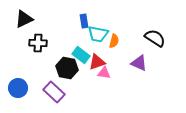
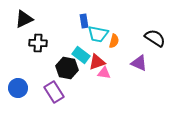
purple rectangle: rotated 15 degrees clockwise
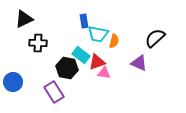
black semicircle: rotated 75 degrees counterclockwise
blue circle: moved 5 px left, 6 px up
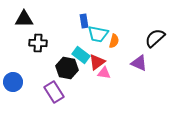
black triangle: rotated 24 degrees clockwise
red triangle: rotated 18 degrees counterclockwise
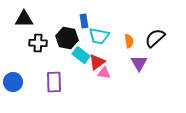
cyan trapezoid: moved 1 px right, 2 px down
orange semicircle: moved 15 px right; rotated 24 degrees counterclockwise
purple triangle: rotated 36 degrees clockwise
black hexagon: moved 30 px up
purple rectangle: moved 10 px up; rotated 30 degrees clockwise
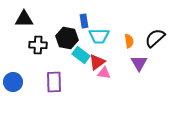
cyan trapezoid: rotated 10 degrees counterclockwise
black cross: moved 2 px down
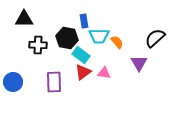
orange semicircle: moved 12 px left, 1 px down; rotated 32 degrees counterclockwise
red triangle: moved 14 px left, 10 px down
